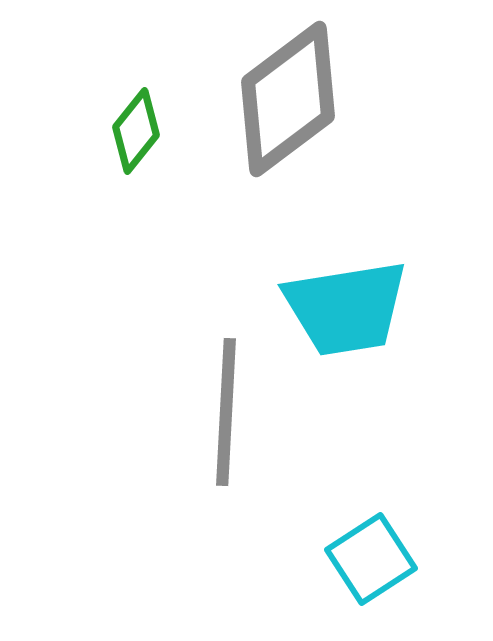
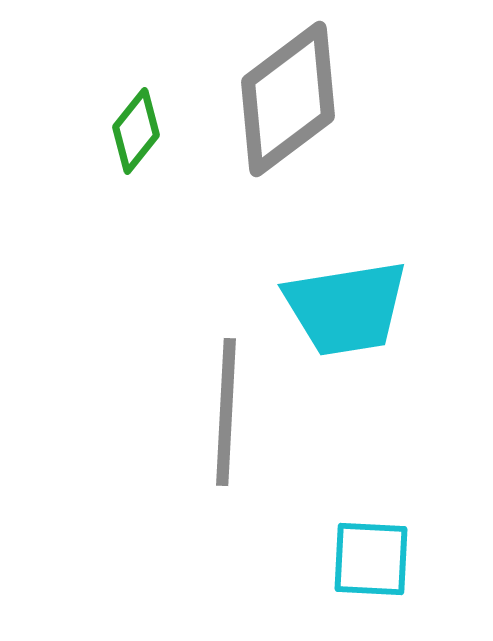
cyan square: rotated 36 degrees clockwise
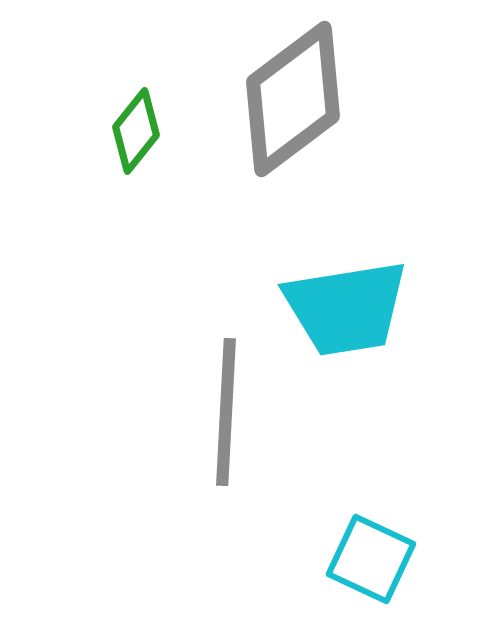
gray diamond: moved 5 px right
cyan square: rotated 22 degrees clockwise
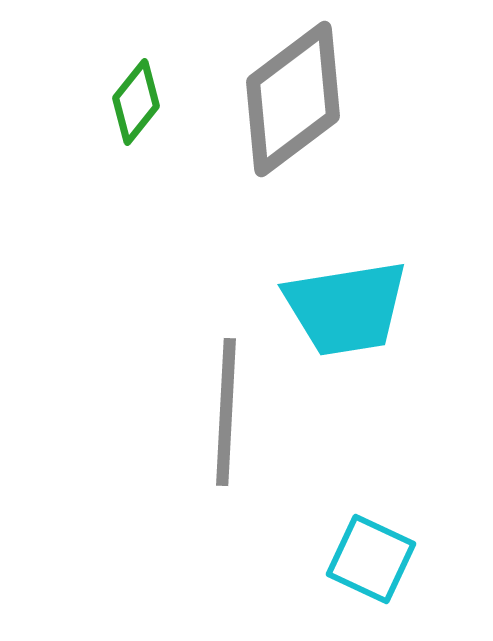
green diamond: moved 29 px up
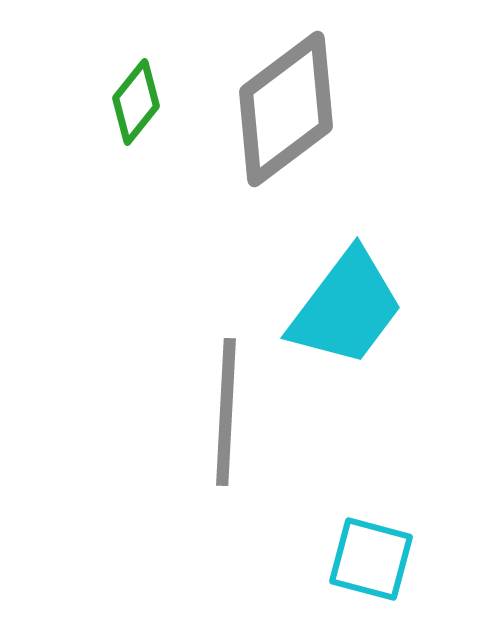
gray diamond: moved 7 px left, 10 px down
cyan trapezoid: rotated 44 degrees counterclockwise
cyan square: rotated 10 degrees counterclockwise
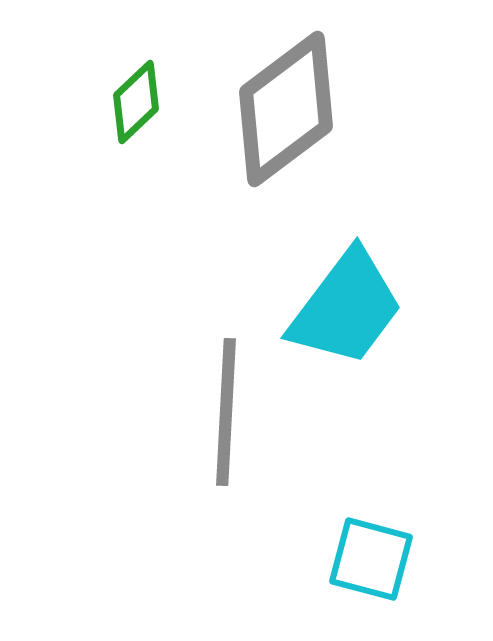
green diamond: rotated 8 degrees clockwise
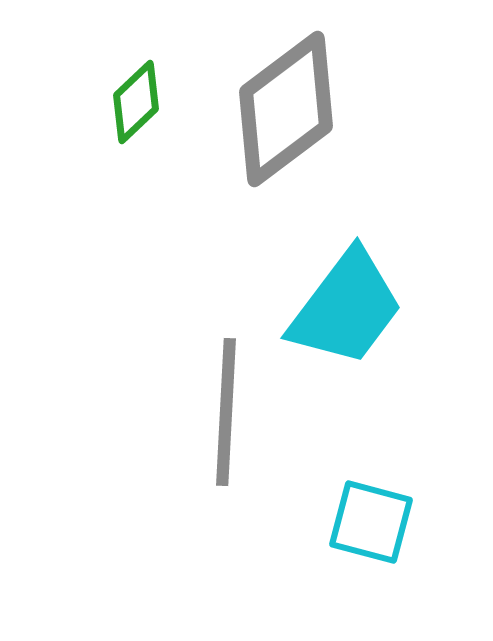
cyan square: moved 37 px up
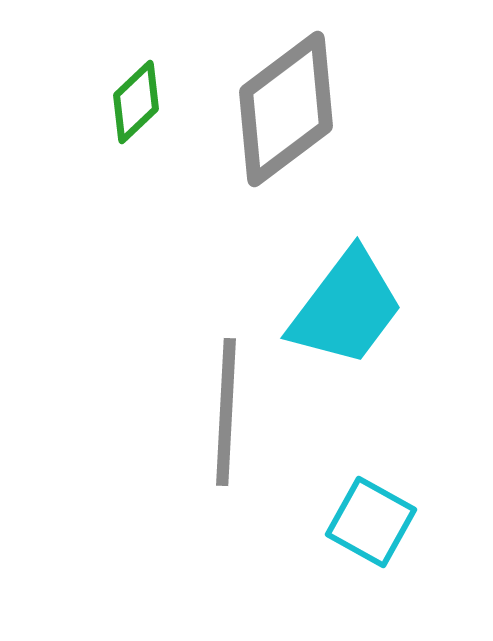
cyan square: rotated 14 degrees clockwise
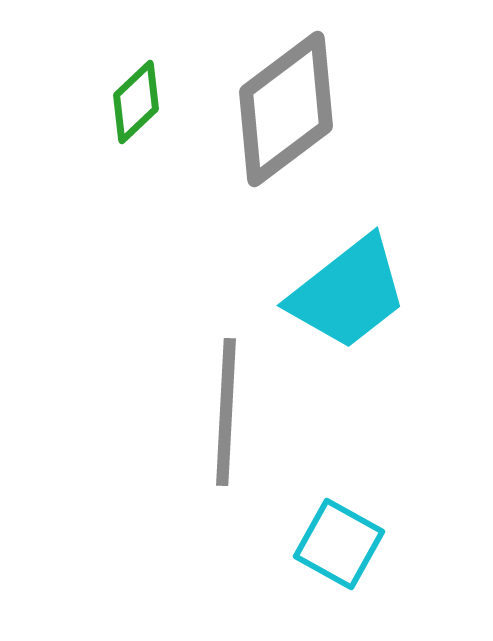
cyan trapezoid: moved 2 px right, 15 px up; rotated 15 degrees clockwise
cyan square: moved 32 px left, 22 px down
